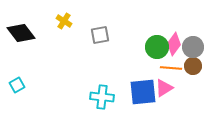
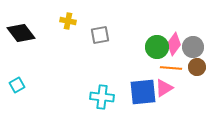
yellow cross: moved 4 px right; rotated 21 degrees counterclockwise
brown circle: moved 4 px right, 1 px down
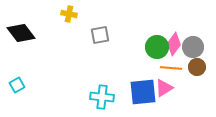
yellow cross: moved 1 px right, 7 px up
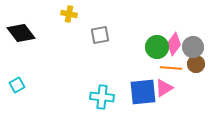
brown circle: moved 1 px left, 3 px up
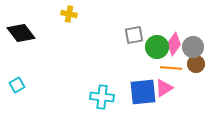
gray square: moved 34 px right
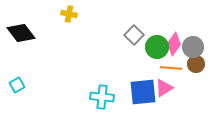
gray square: rotated 36 degrees counterclockwise
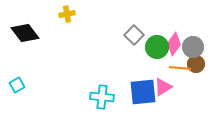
yellow cross: moved 2 px left; rotated 21 degrees counterclockwise
black diamond: moved 4 px right
orange line: moved 9 px right
pink triangle: moved 1 px left, 1 px up
